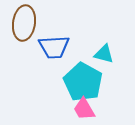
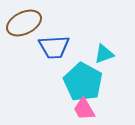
brown ellipse: rotated 56 degrees clockwise
cyan triangle: rotated 35 degrees counterclockwise
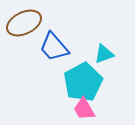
blue trapezoid: rotated 52 degrees clockwise
cyan pentagon: rotated 15 degrees clockwise
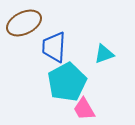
blue trapezoid: rotated 44 degrees clockwise
cyan pentagon: moved 16 px left
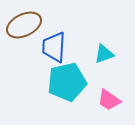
brown ellipse: moved 2 px down
cyan pentagon: rotated 15 degrees clockwise
pink trapezoid: moved 25 px right, 9 px up; rotated 25 degrees counterclockwise
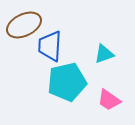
blue trapezoid: moved 4 px left, 1 px up
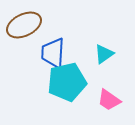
blue trapezoid: moved 3 px right, 7 px down
cyan triangle: rotated 15 degrees counterclockwise
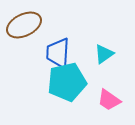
blue trapezoid: moved 5 px right
